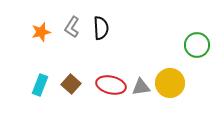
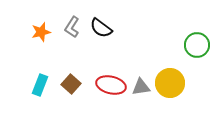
black semicircle: rotated 130 degrees clockwise
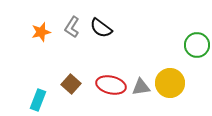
cyan rectangle: moved 2 px left, 15 px down
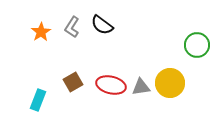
black semicircle: moved 1 px right, 3 px up
orange star: rotated 18 degrees counterclockwise
brown square: moved 2 px right, 2 px up; rotated 18 degrees clockwise
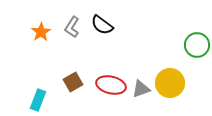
gray triangle: moved 2 px down; rotated 12 degrees counterclockwise
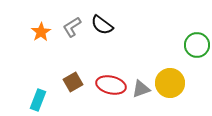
gray L-shape: rotated 25 degrees clockwise
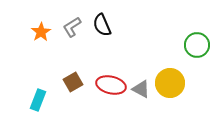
black semicircle: rotated 30 degrees clockwise
gray triangle: rotated 48 degrees clockwise
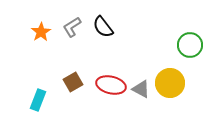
black semicircle: moved 1 px right, 2 px down; rotated 15 degrees counterclockwise
green circle: moved 7 px left
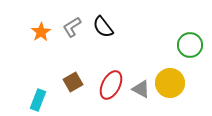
red ellipse: rotated 76 degrees counterclockwise
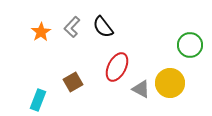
gray L-shape: rotated 15 degrees counterclockwise
red ellipse: moved 6 px right, 18 px up
